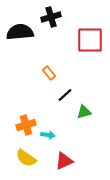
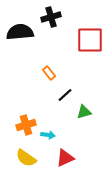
red triangle: moved 1 px right, 3 px up
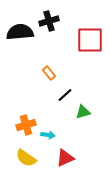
black cross: moved 2 px left, 4 px down
green triangle: moved 1 px left
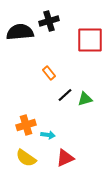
green triangle: moved 2 px right, 13 px up
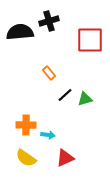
orange cross: rotated 18 degrees clockwise
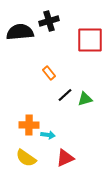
orange cross: moved 3 px right
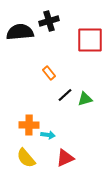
yellow semicircle: rotated 15 degrees clockwise
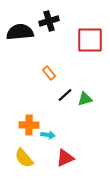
yellow semicircle: moved 2 px left
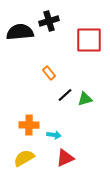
red square: moved 1 px left
cyan arrow: moved 6 px right
yellow semicircle: rotated 100 degrees clockwise
